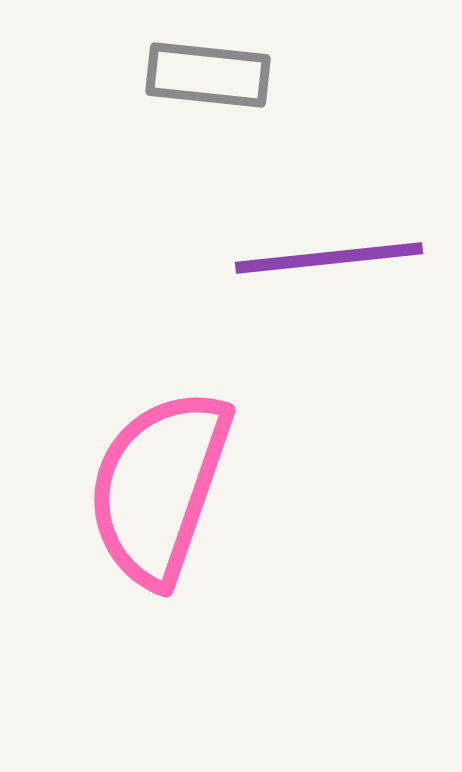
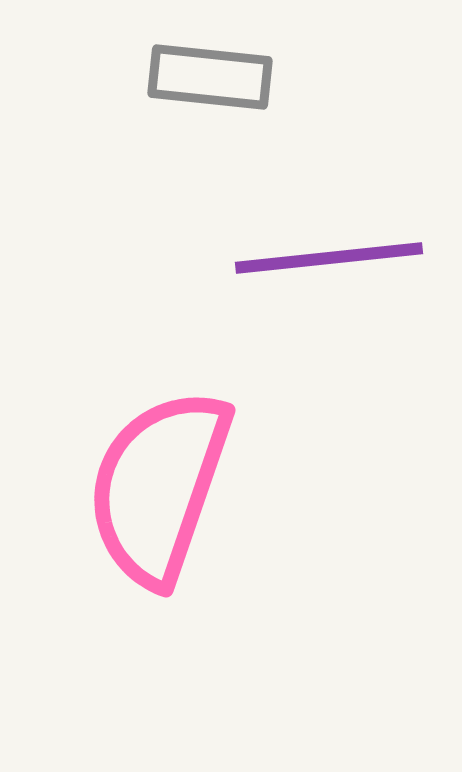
gray rectangle: moved 2 px right, 2 px down
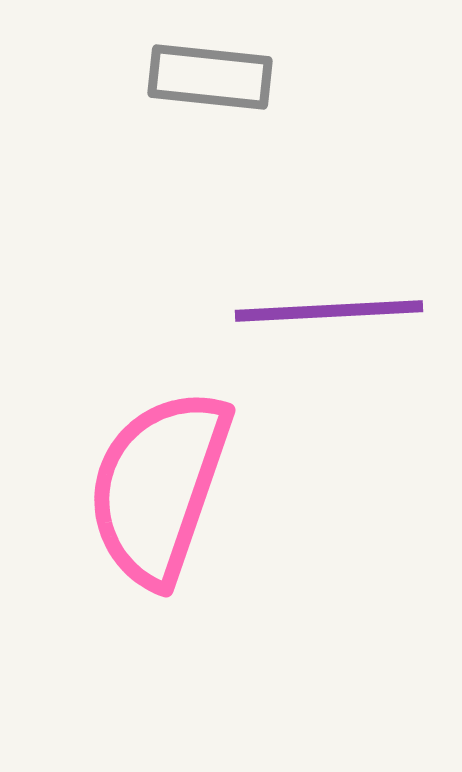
purple line: moved 53 px down; rotated 3 degrees clockwise
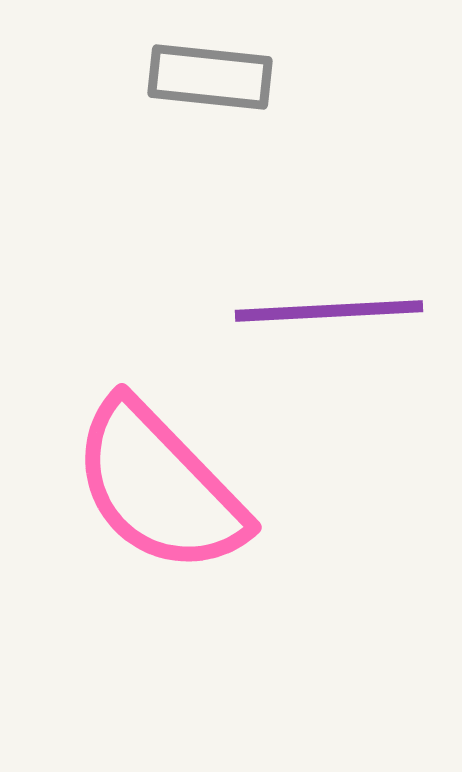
pink semicircle: rotated 63 degrees counterclockwise
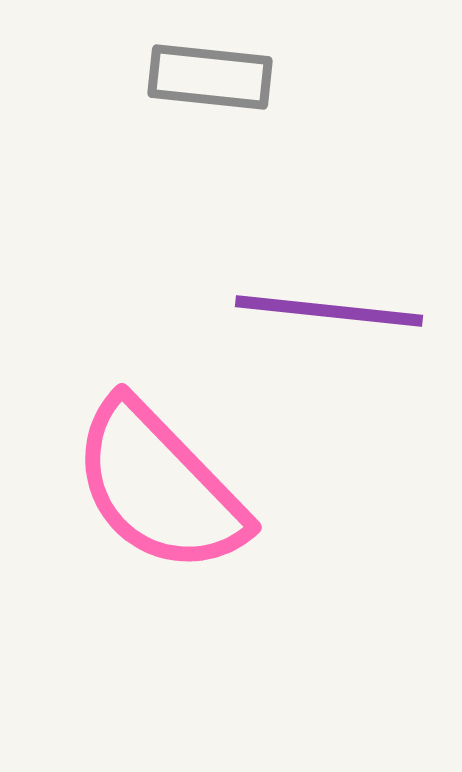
purple line: rotated 9 degrees clockwise
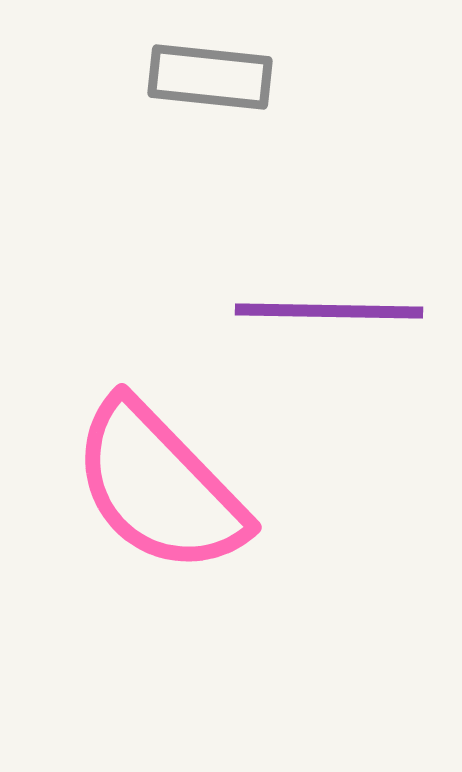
purple line: rotated 5 degrees counterclockwise
